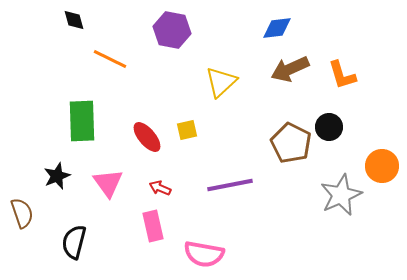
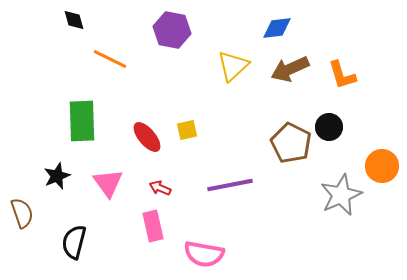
yellow triangle: moved 12 px right, 16 px up
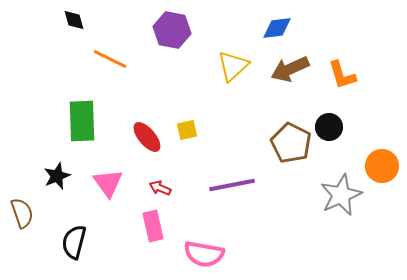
purple line: moved 2 px right
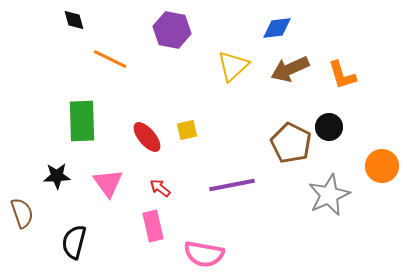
black star: rotated 20 degrees clockwise
red arrow: rotated 15 degrees clockwise
gray star: moved 12 px left
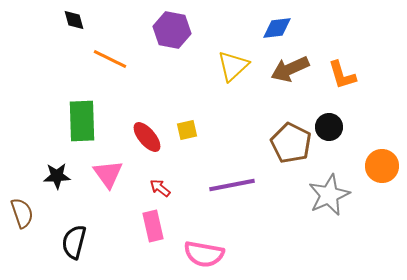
pink triangle: moved 9 px up
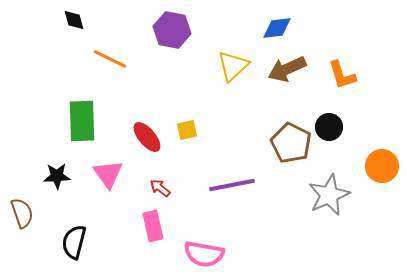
brown arrow: moved 3 px left
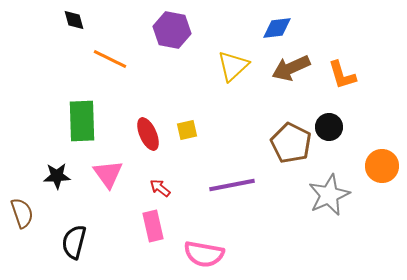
brown arrow: moved 4 px right, 1 px up
red ellipse: moved 1 px right, 3 px up; rotated 16 degrees clockwise
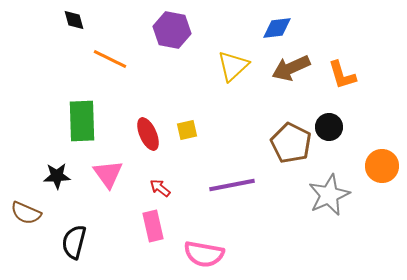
brown semicircle: moved 4 px right; rotated 132 degrees clockwise
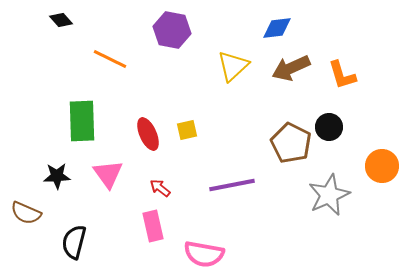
black diamond: moved 13 px left; rotated 25 degrees counterclockwise
